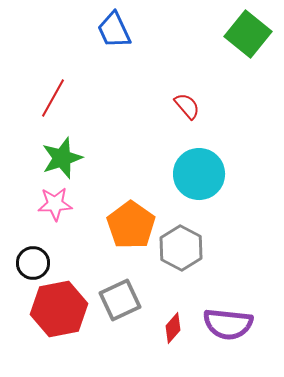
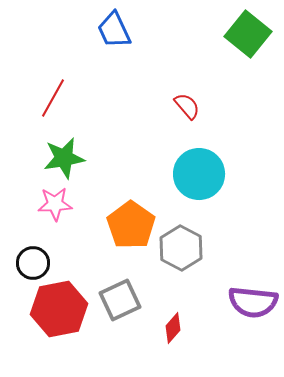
green star: moved 2 px right; rotated 9 degrees clockwise
purple semicircle: moved 25 px right, 22 px up
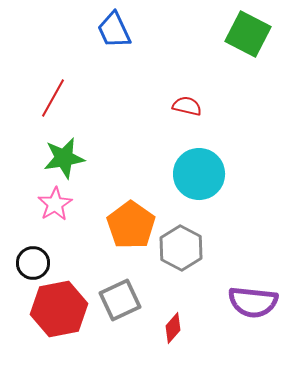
green square: rotated 12 degrees counterclockwise
red semicircle: rotated 36 degrees counterclockwise
pink star: rotated 28 degrees counterclockwise
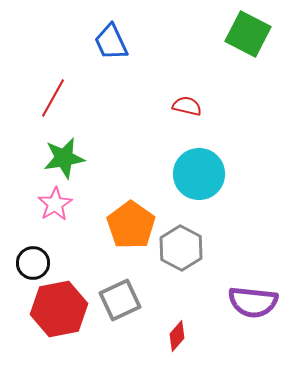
blue trapezoid: moved 3 px left, 12 px down
red diamond: moved 4 px right, 8 px down
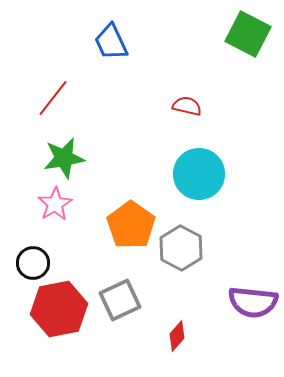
red line: rotated 9 degrees clockwise
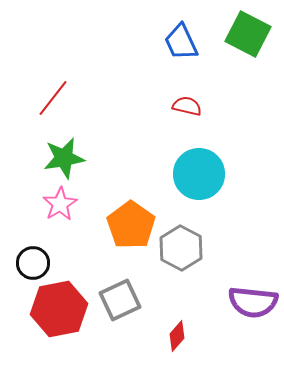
blue trapezoid: moved 70 px right
pink star: moved 5 px right
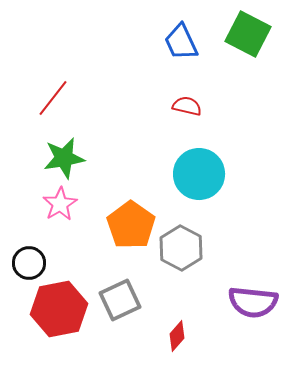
black circle: moved 4 px left
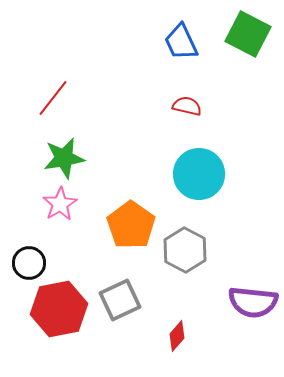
gray hexagon: moved 4 px right, 2 px down
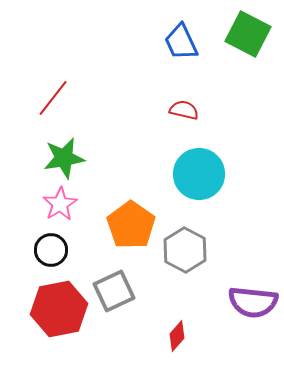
red semicircle: moved 3 px left, 4 px down
black circle: moved 22 px right, 13 px up
gray square: moved 6 px left, 9 px up
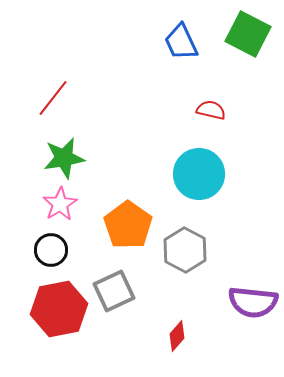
red semicircle: moved 27 px right
orange pentagon: moved 3 px left
